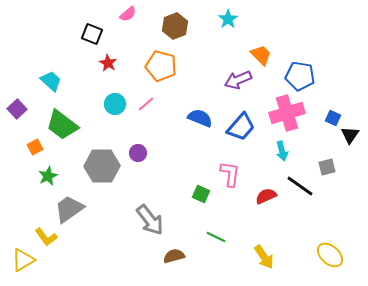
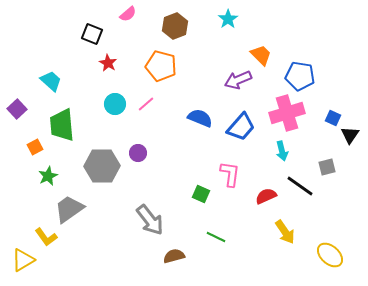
green trapezoid: rotated 48 degrees clockwise
yellow arrow: moved 21 px right, 25 px up
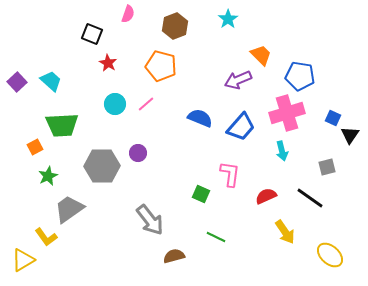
pink semicircle: rotated 30 degrees counterclockwise
purple square: moved 27 px up
green trapezoid: rotated 88 degrees counterclockwise
black line: moved 10 px right, 12 px down
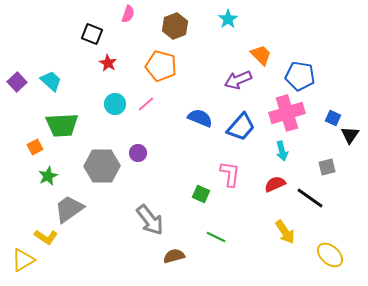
red semicircle: moved 9 px right, 12 px up
yellow L-shape: rotated 20 degrees counterclockwise
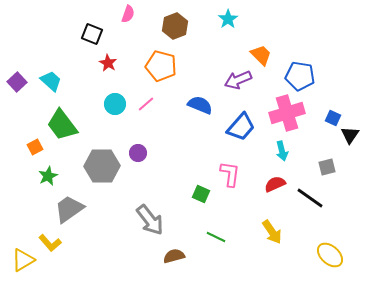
blue semicircle: moved 13 px up
green trapezoid: rotated 56 degrees clockwise
yellow arrow: moved 13 px left
yellow L-shape: moved 4 px right, 6 px down; rotated 15 degrees clockwise
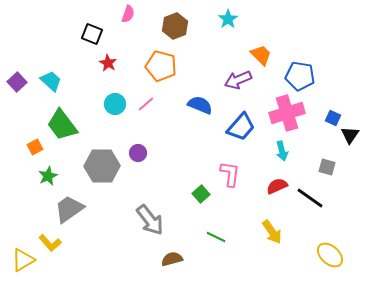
gray square: rotated 30 degrees clockwise
red semicircle: moved 2 px right, 2 px down
green square: rotated 24 degrees clockwise
brown semicircle: moved 2 px left, 3 px down
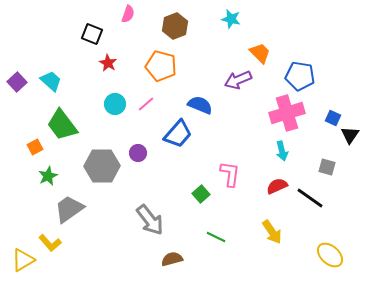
cyan star: moved 3 px right; rotated 24 degrees counterclockwise
orange trapezoid: moved 1 px left, 2 px up
blue trapezoid: moved 63 px left, 7 px down
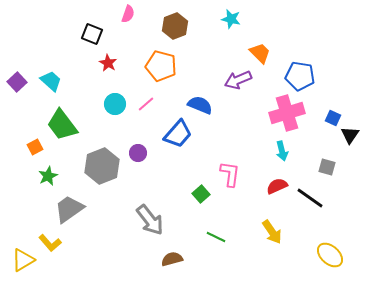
gray hexagon: rotated 20 degrees counterclockwise
